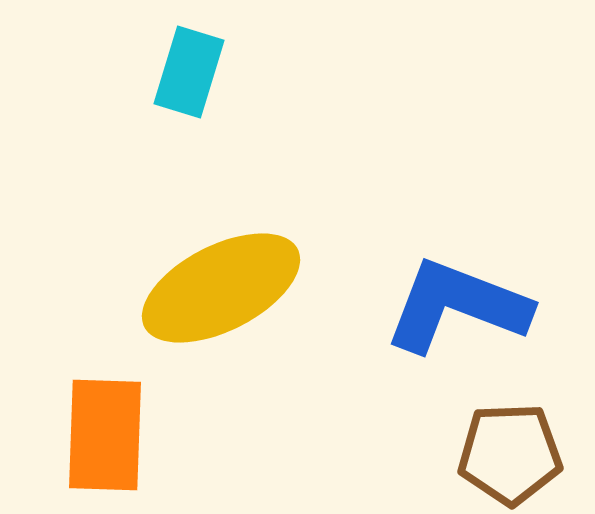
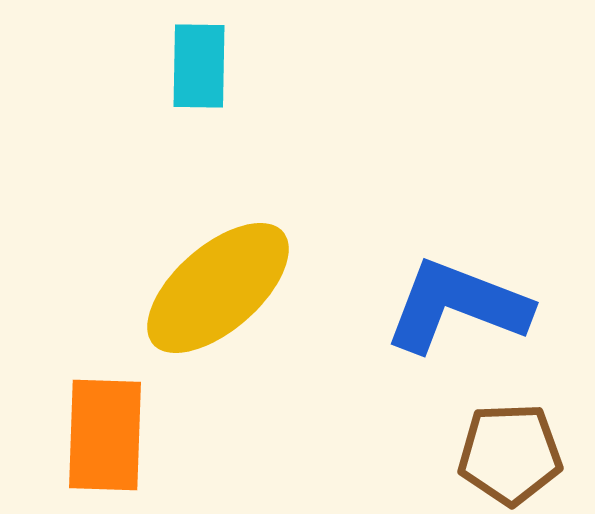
cyan rectangle: moved 10 px right, 6 px up; rotated 16 degrees counterclockwise
yellow ellipse: moved 3 px left; rotated 14 degrees counterclockwise
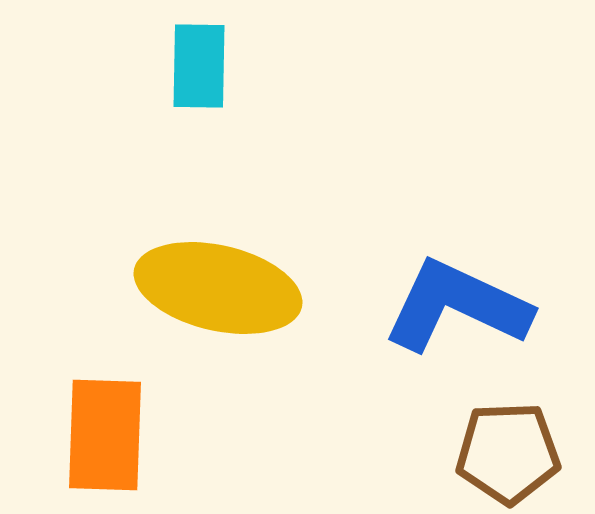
yellow ellipse: rotated 54 degrees clockwise
blue L-shape: rotated 4 degrees clockwise
brown pentagon: moved 2 px left, 1 px up
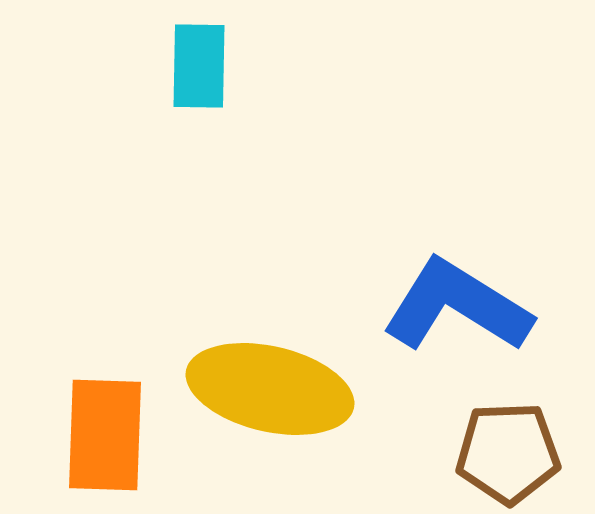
yellow ellipse: moved 52 px right, 101 px down
blue L-shape: rotated 7 degrees clockwise
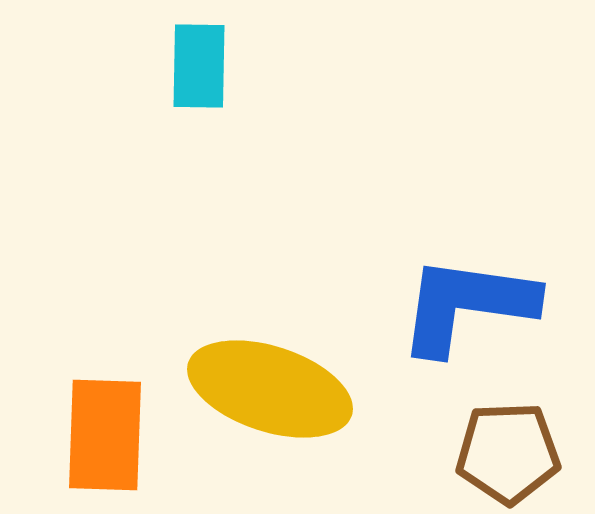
blue L-shape: moved 10 px right, 1 px up; rotated 24 degrees counterclockwise
yellow ellipse: rotated 5 degrees clockwise
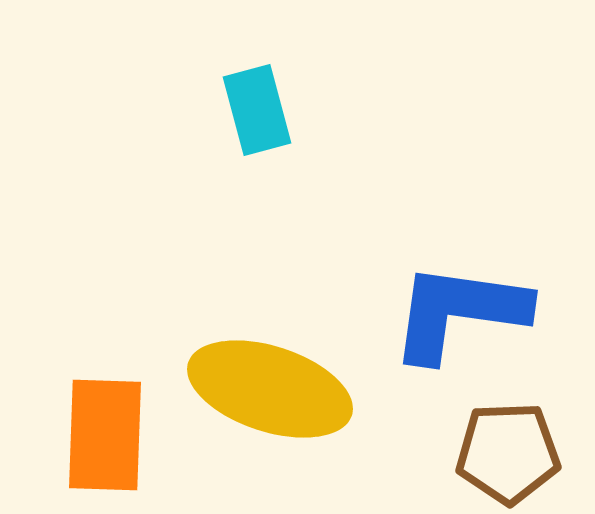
cyan rectangle: moved 58 px right, 44 px down; rotated 16 degrees counterclockwise
blue L-shape: moved 8 px left, 7 px down
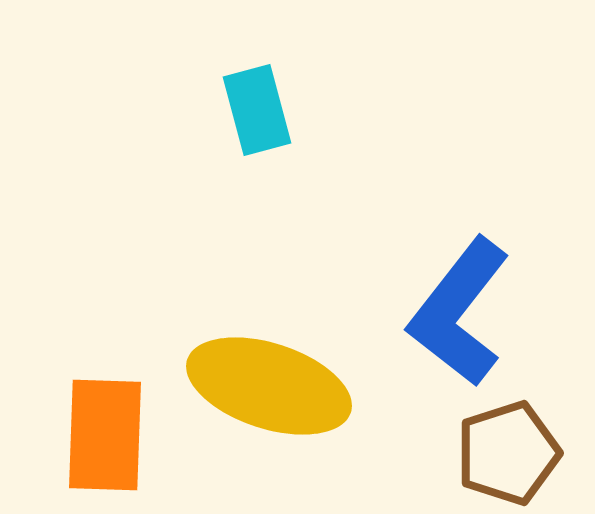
blue L-shape: rotated 60 degrees counterclockwise
yellow ellipse: moved 1 px left, 3 px up
brown pentagon: rotated 16 degrees counterclockwise
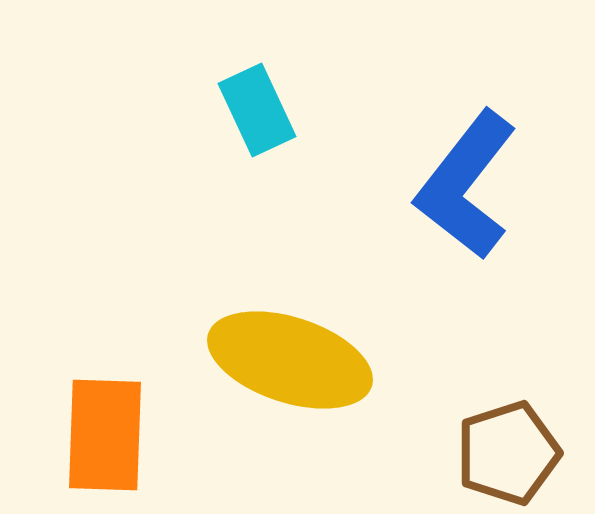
cyan rectangle: rotated 10 degrees counterclockwise
blue L-shape: moved 7 px right, 127 px up
yellow ellipse: moved 21 px right, 26 px up
